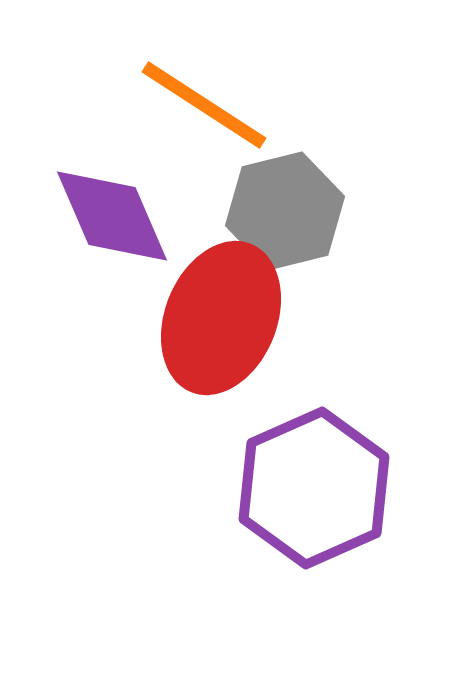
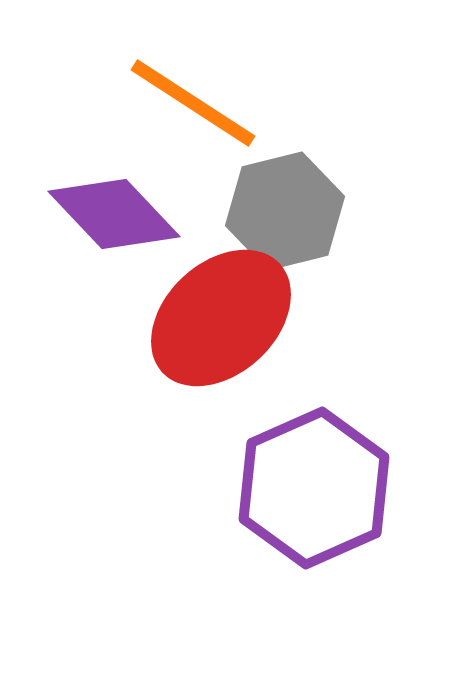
orange line: moved 11 px left, 2 px up
purple diamond: moved 2 px right, 2 px up; rotated 20 degrees counterclockwise
red ellipse: rotated 25 degrees clockwise
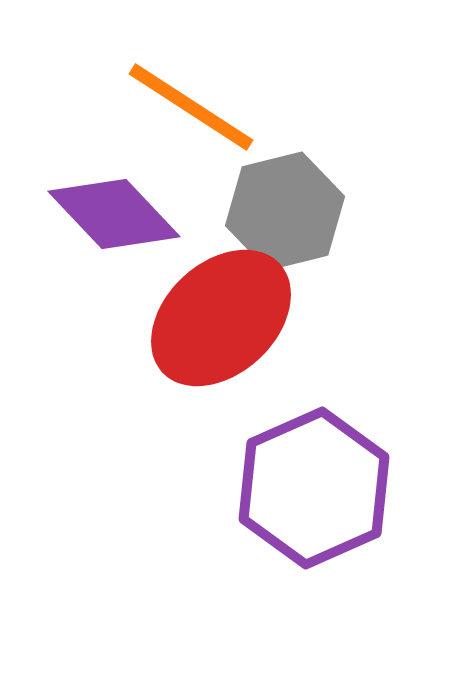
orange line: moved 2 px left, 4 px down
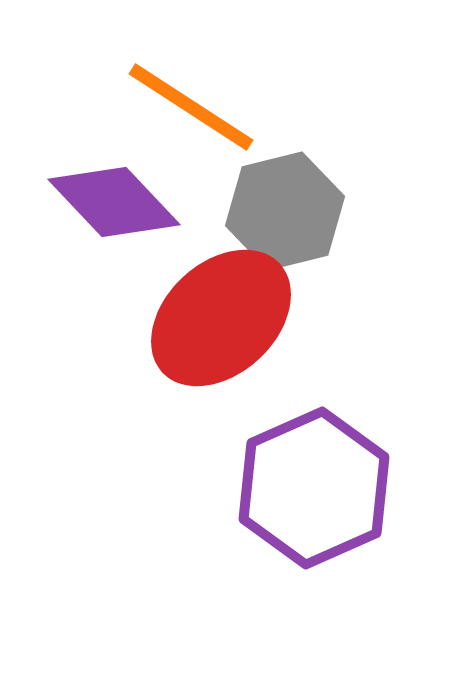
purple diamond: moved 12 px up
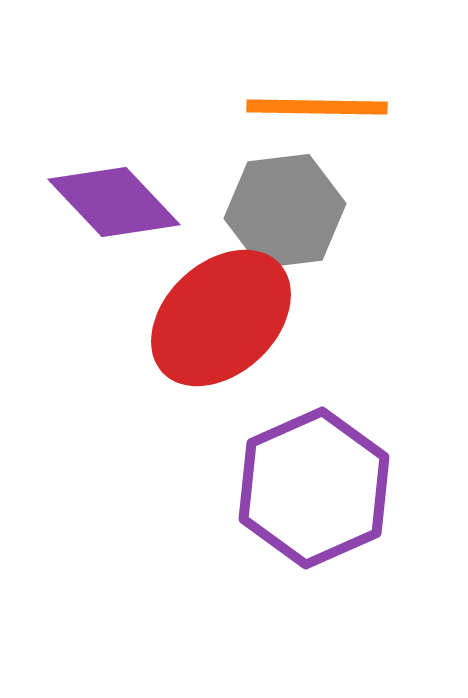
orange line: moved 126 px right; rotated 32 degrees counterclockwise
gray hexagon: rotated 7 degrees clockwise
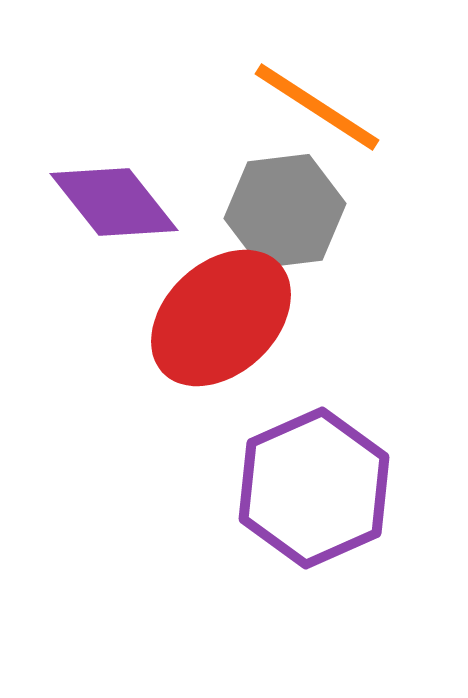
orange line: rotated 32 degrees clockwise
purple diamond: rotated 5 degrees clockwise
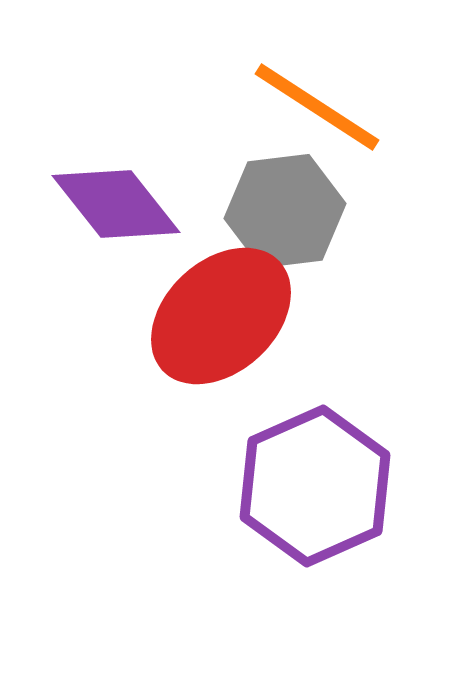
purple diamond: moved 2 px right, 2 px down
red ellipse: moved 2 px up
purple hexagon: moved 1 px right, 2 px up
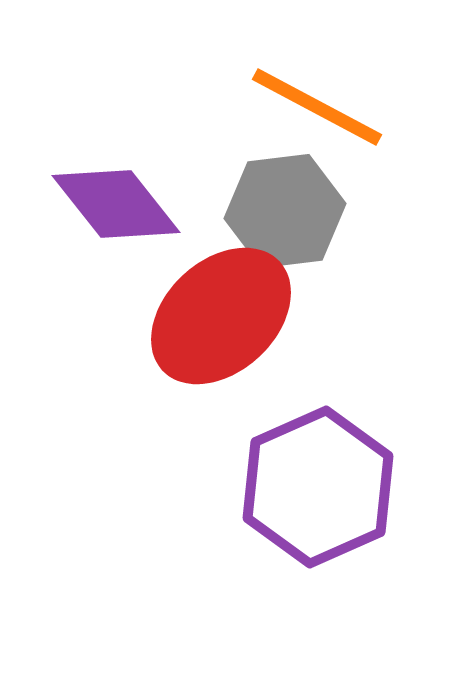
orange line: rotated 5 degrees counterclockwise
purple hexagon: moved 3 px right, 1 px down
